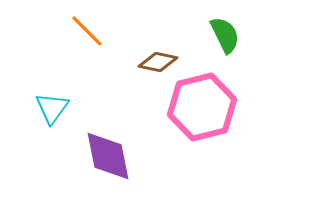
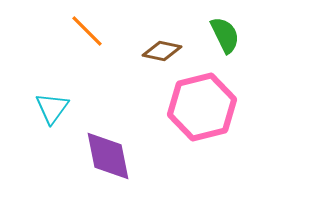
brown diamond: moved 4 px right, 11 px up
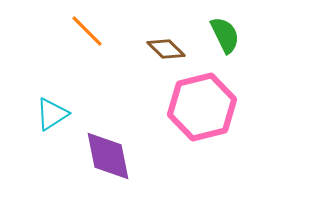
brown diamond: moved 4 px right, 2 px up; rotated 33 degrees clockwise
cyan triangle: moved 6 px down; rotated 21 degrees clockwise
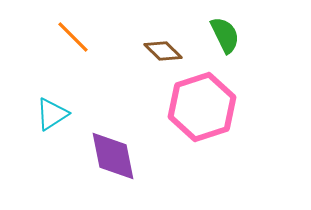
orange line: moved 14 px left, 6 px down
brown diamond: moved 3 px left, 2 px down
pink hexagon: rotated 4 degrees counterclockwise
purple diamond: moved 5 px right
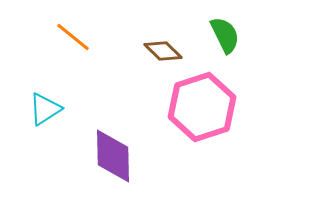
orange line: rotated 6 degrees counterclockwise
cyan triangle: moved 7 px left, 5 px up
purple diamond: rotated 10 degrees clockwise
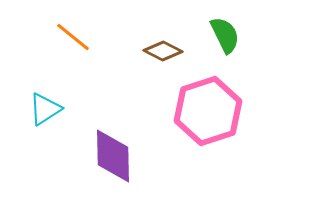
brown diamond: rotated 18 degrees counterclockwise
pink hexagon: moved 6 px right, 4 px down
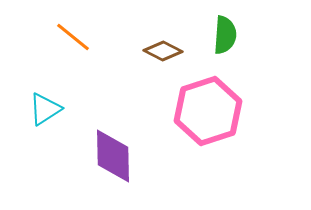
green semicircle: rotated 30 degrees clockwise
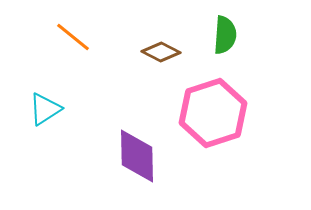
brown diamond: moved 2 px left, 1 px down
pink hexagon: moved 5 px right, 2 px down
purple diamond: moved 24 px right
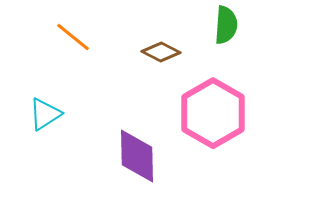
green semicircle: moved 1 px right, 10 px up
cyan triangle: moved 5 px down
pink hexagon: rotated 12 degrees counterclockwise
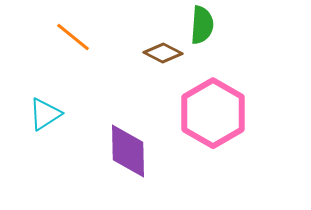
green semicircle: moved 24 px left
brown diamond: moved 2 px right, 1 px down
purple diamond: moved 9 px left, 5 px up
